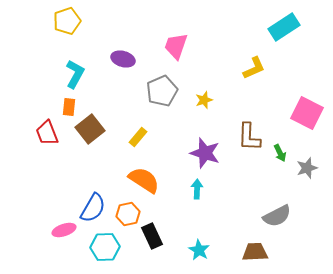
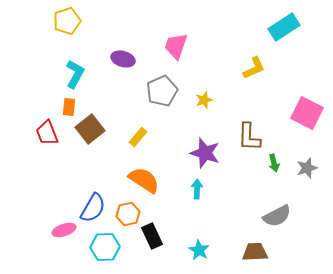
green arrow: moved 6 px left, 10 px down; rotated 12 degrees clockwise
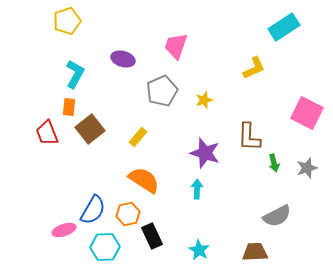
blue semicircle: moved 2 px down
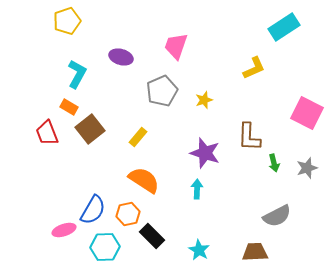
purple ellipse: moved 2 px left, 2 px up
cyan L-shape: moved 2 px right
orange rectangle: rotated 66 degrees counterclockwise
black rectangle: rotated 20 degrees counterclockwise
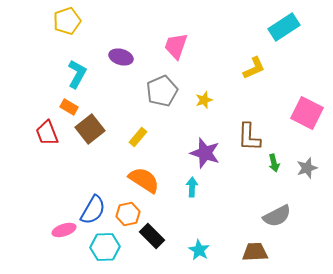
cyan arrow: moved 5 px left, 2 px up
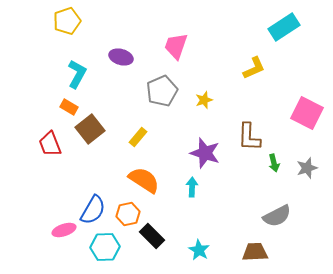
red trapezoid: moved 3 px right, 11 px down
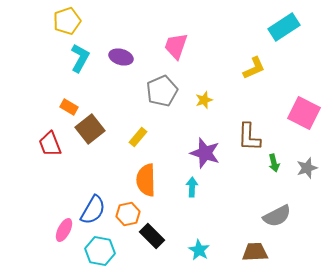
cyan L-shape: moved 3 px right, 16 px up
pink square: moved 3 px left
orange semicircle: moved 2 px right; rotated 124 degrees counterclockwise
pink ellipse: rotated 45 degrees counterclockwise
cyan hexagon: moved 5 px left, 4 px down; rotated 12 degrees clockwise
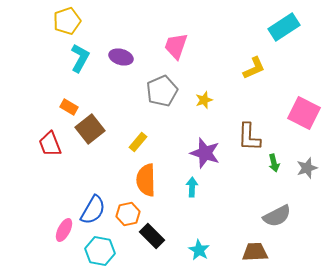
yellow rectangle: moved 5 px down
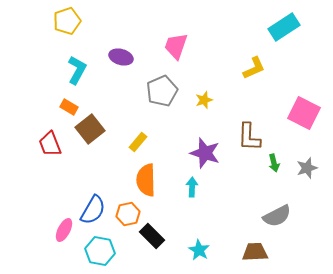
cyan L-shape: moved 3 px left, 12 px down
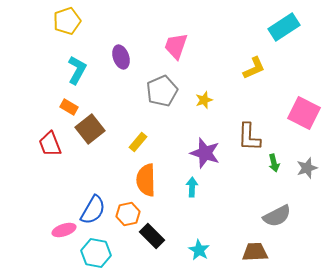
purple ellipse: rotated 55 degrees clockwise
pink ellipse: rotated 45 degrees clockwise
cyan hexagon: moved 4 px left, 2 px down
